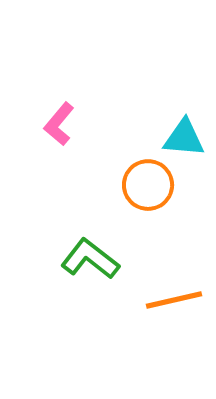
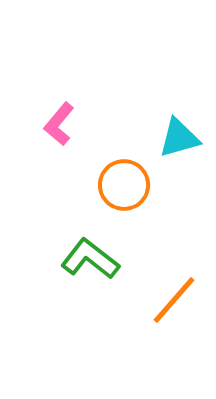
cyan triangle: moved 5 px left; rotated 21 degrees counterclockwise
orange circle: moved 24 px left
orange line: rotated 36 degrees counterclockwise
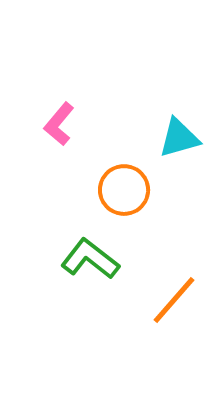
orange circle: moved 5 px down
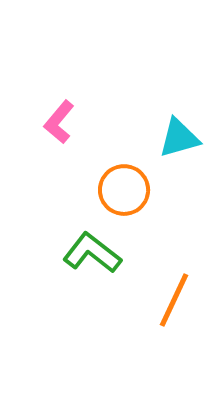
pink L-shape: moved 2 px up
green L-shape: moved 2 px right, 6 px up
orange line: rotated 16 degrees counterclockwise
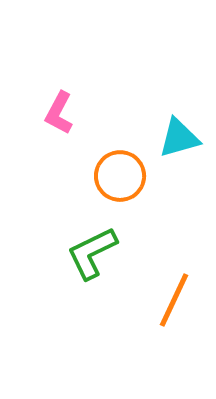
pink L-shape: moved 9 px up; rotated 12 degrees counterclockwise
orange circle: moved 4 px left, 14 px up
green L-shape: rotated 64 degrees counterclockwise
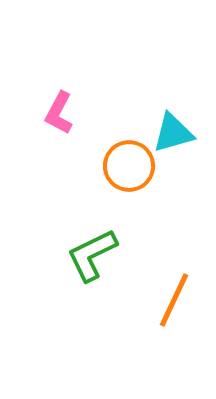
cyan triangle: moved 6 px left, 5 px up
orange circle: moved 9 px right, 10 px up
green L-shape: moved 2 px down
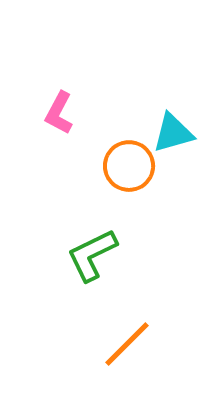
orange line: moved 47 px left, 44 px down; rotated 20 degrees clockwise
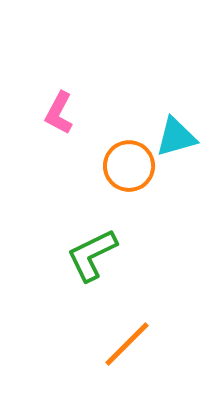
cyan triangle: moved 3 px right, 4 px down
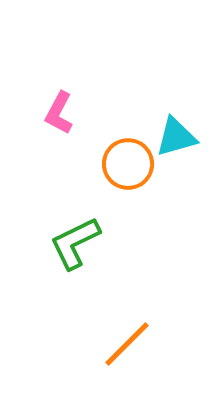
orange circle: moved 1 px left, 2 px up
green L-shape: moved 17 px left, 12 px up
